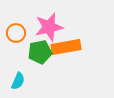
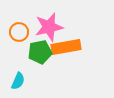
orange circle: moved 3 px right, 1 px up
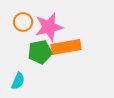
orange circle: moved 4 px right, 10 px up
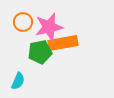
orange rectangle: moved 3 px left, 4 px up
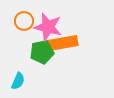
orange circle: moved 1 px right, 1 px up
pink star: moved 1 px left; rotated 28 degrees clockwise
green pentagon: moved 2 px right
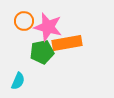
orange rectangle: moved 4 px right
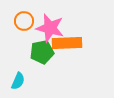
pink star: moved 2 px right, 1 px down
orange rectangle: rotated 8 degrees clockwise
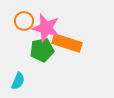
pink star: moved 4 px left
orange rectangle: rotated 20 degrees clockwise
green pentagon: moved 2 px up
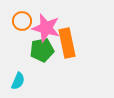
orange circle: moved 2 px left
orange rectangle: rotated 60 degrees clockwise
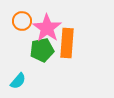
pink star: moved 1 px right; rotated 20 degrees clockwise
orange rectangle: rotated 16 degrees clockwise
cyan semicircle: rotated 18 degrees clockwise
